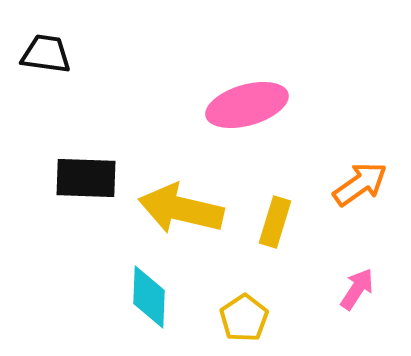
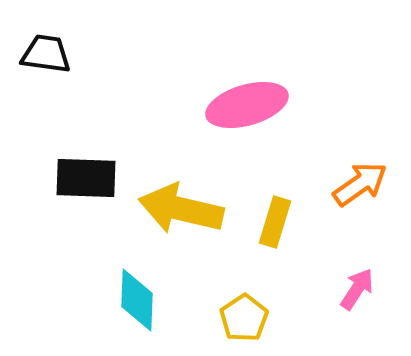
cyan diamond: moved 12 px left, 3 px down
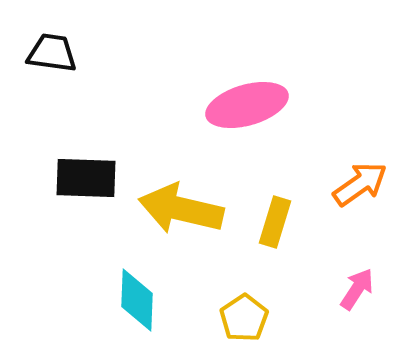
black trapezoid: moved 6 px right, 1 px up
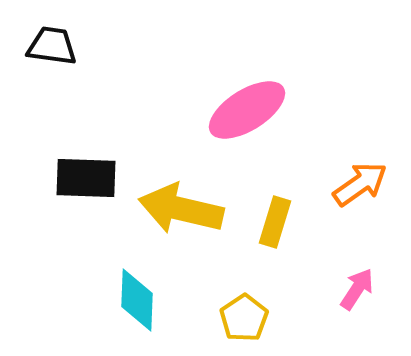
black trapezoid: moved 7 px up
pink ellipse: moved 5 px down; rotated 16 degrees counterclockwise
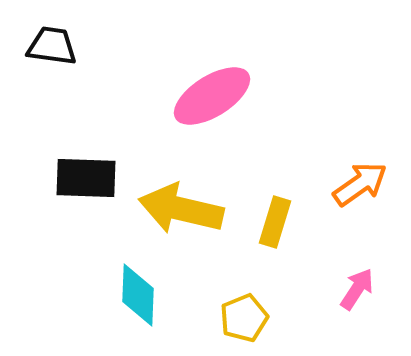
pink ellipse: moved 35 px left, 14 px up
cyan diamond: moved 1 px right, 5 px up
yellow pentagon: rotated 12 degrees clockwise
